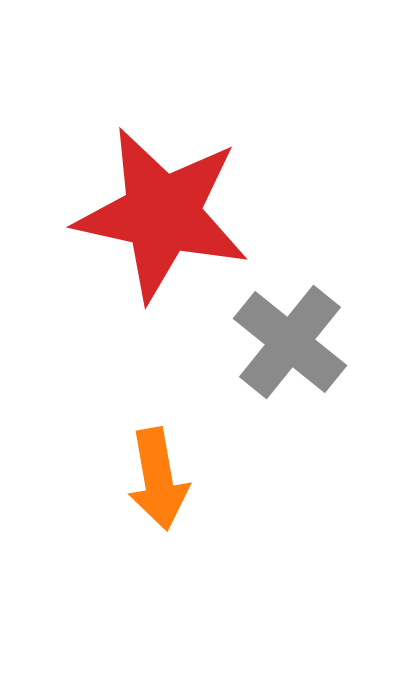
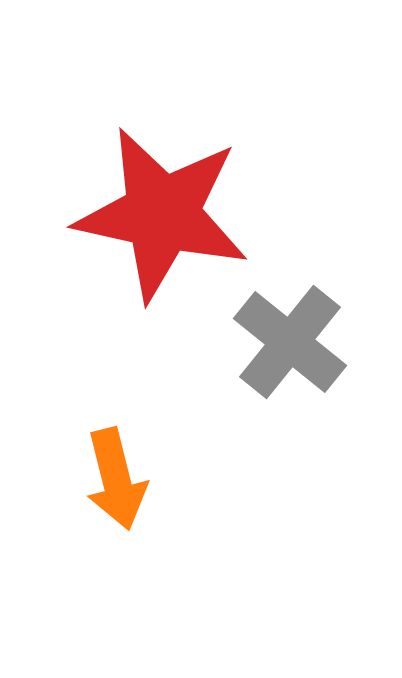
orange arrow: moved 42 px left; rotated 4 degrees counterclockwise
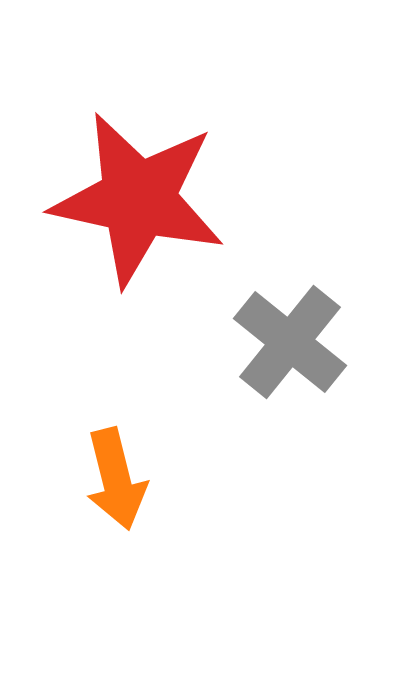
red star: moved 24 px left, 15 px up
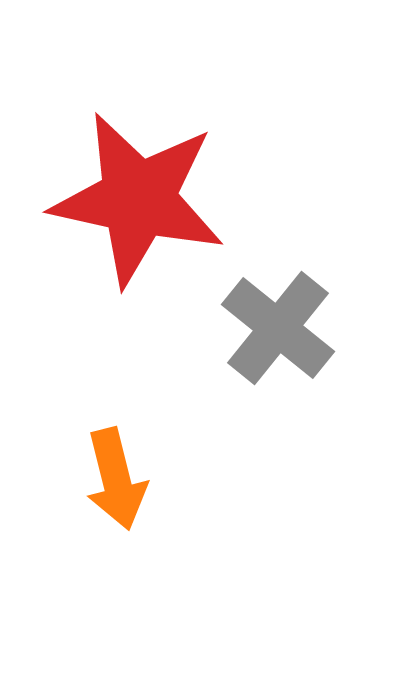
gray cross: moved 12 px left, 14 px up
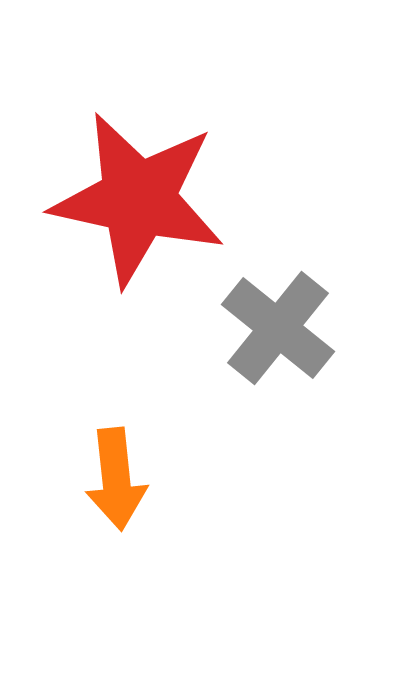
orange arrow: rotated 8 degrees clockwise
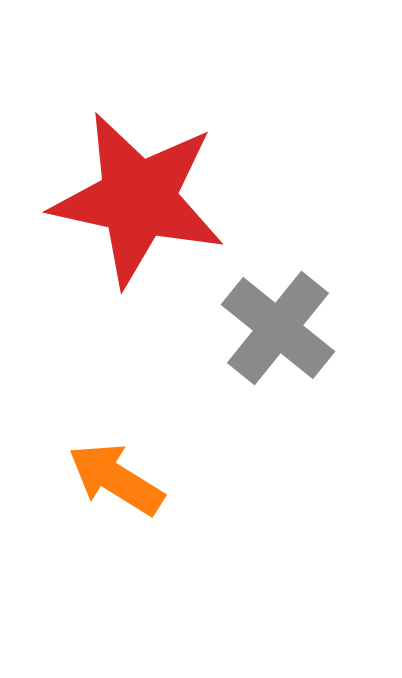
orange arrow: rotated 128 degrees clockwise
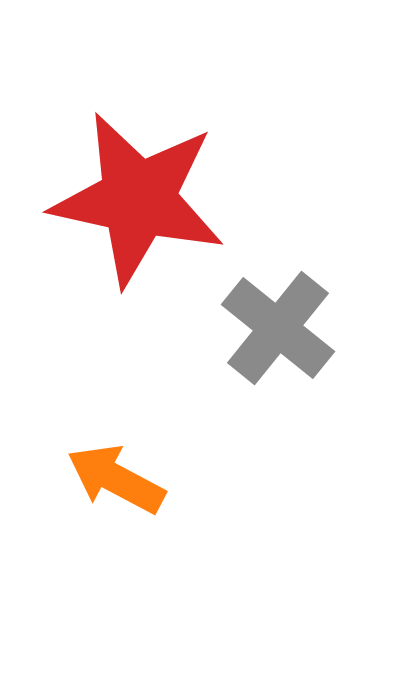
orange arrow: rotated 4 degrees counterclockwise
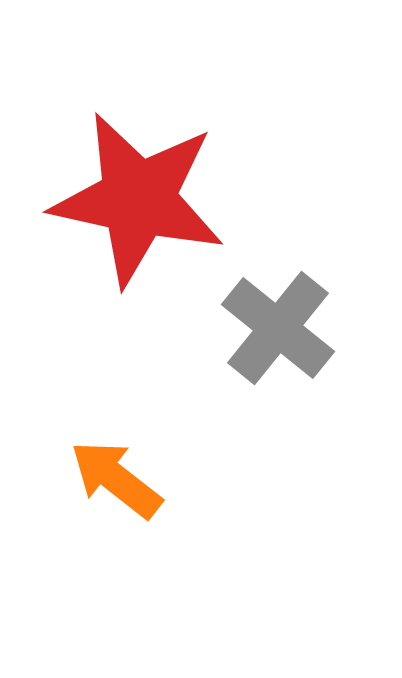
orange arrow: rotated 10 degrees clockwise
